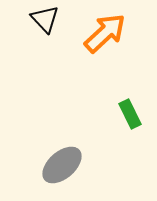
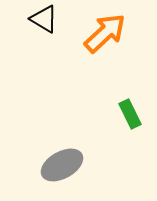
black triangle: moved 1 px left; rotated 16 degrees counterclockwise
gray ellipse: rotated 12 degrees clockwise
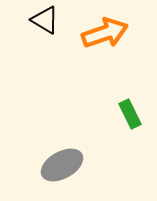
black triangle: moved 1 px right, 1 px down
orange arrow: rotated 24 degrees clockwise
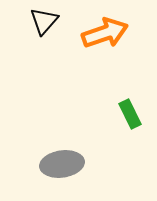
black triangle: moved 1 px left, 1 px down; rotated 40 degrees clockwise
gray ellipse: moved 1 px up; rotated 21 degrees clockwise
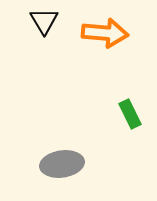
black triangle: rotated 12 degrees counterclockwise
orange arrow: rotated 24 degrees clockwise
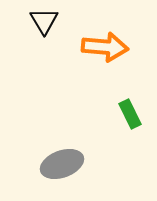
orange arrow: moved 14 px down
gray ellipse: rotated 12 degrees counterclockwise
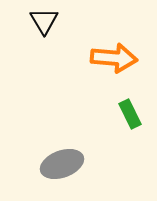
orange arrow: moved 9 px right, 11 px down
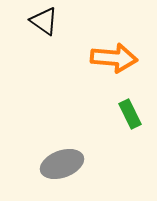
black triangle: rotated 24 degrees counterclockwise
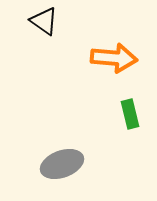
green rectangle: rotated 12 degrees clockwise
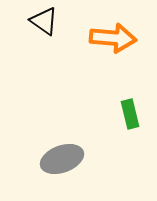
orange arrow: moved 1 px left, 20 px up
gray ellipse: moved 5 px up
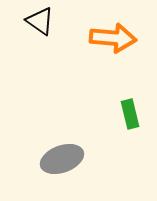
black triangle: moved 4 px left
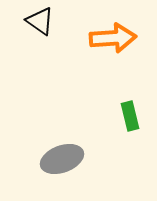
orange arrow: rotated 9 degrees counterclockwise
green rectangle: moved 2 px down
